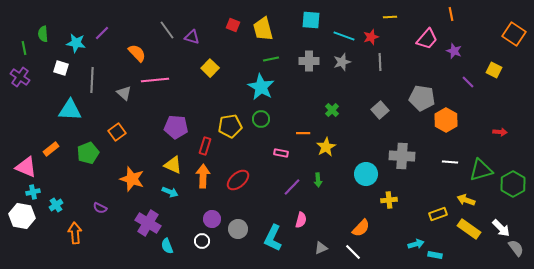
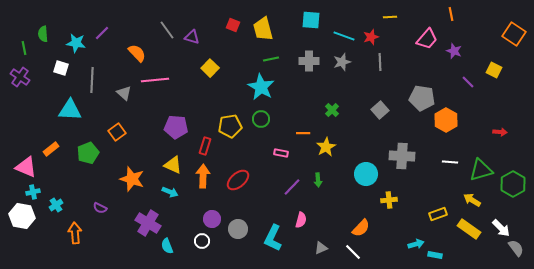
yellow arrow at (466, 200): moved 6 px right; rotated 12 degrees clockwise
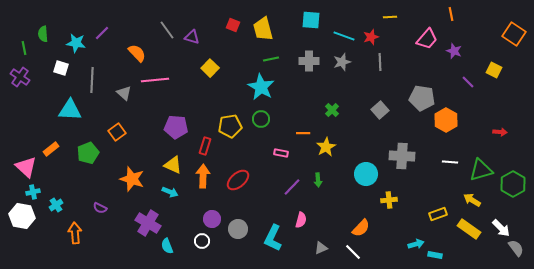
pink triangle at (26, 167): rotated 20 degrees clockwise
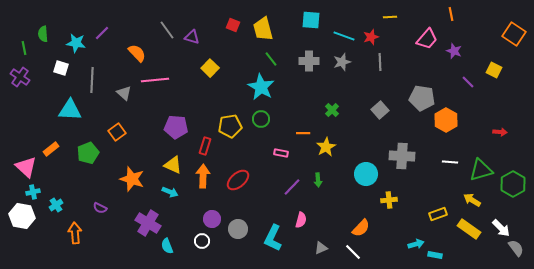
green line at (271, 59): rotated 63 degrees clockwise
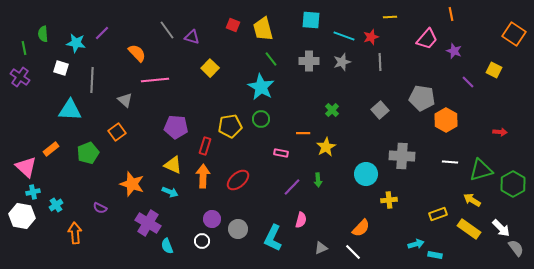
gray triangle at (124, 93): moved 1 px right, 7 px down
orange star at (132, 179): moved 5 px down
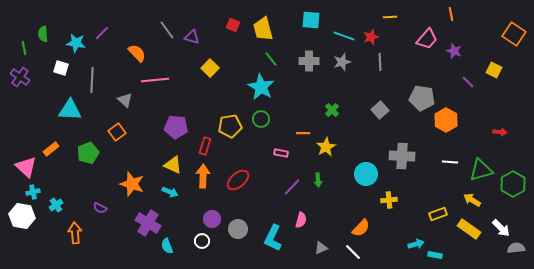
gray semicircle at (516, 248): rotated 60 degrees counterclockwise
